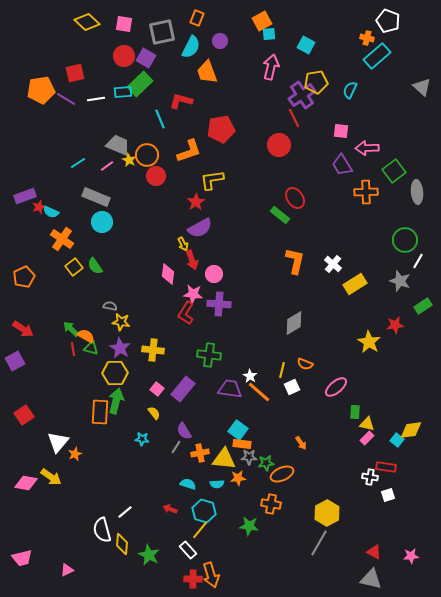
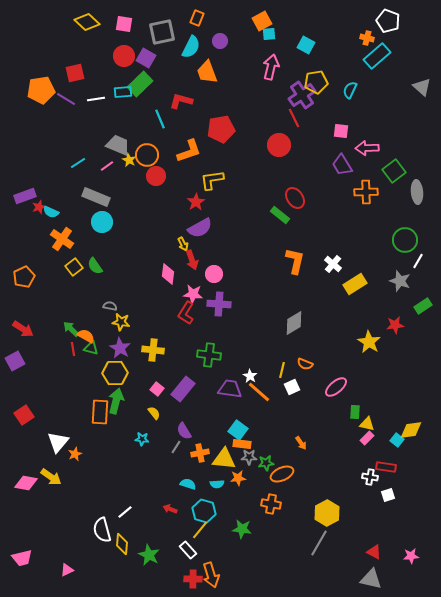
green star at (249, 526): moved 7 px left, 3 px down
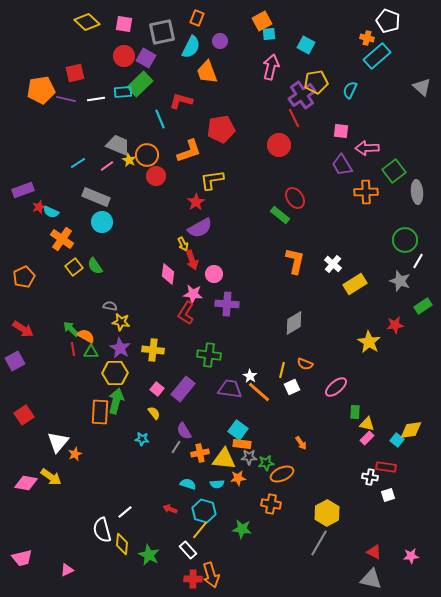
purple line at (66, 99): rotated 18 degrees counterclockwise
purple rectangle at (25, 196): moved 2 px left, 6 px up
purple cross at (219, 304): moved 8 px right
green triangle at (91, 348): moved 4 px down; rotated 14 degrees counterclockwise
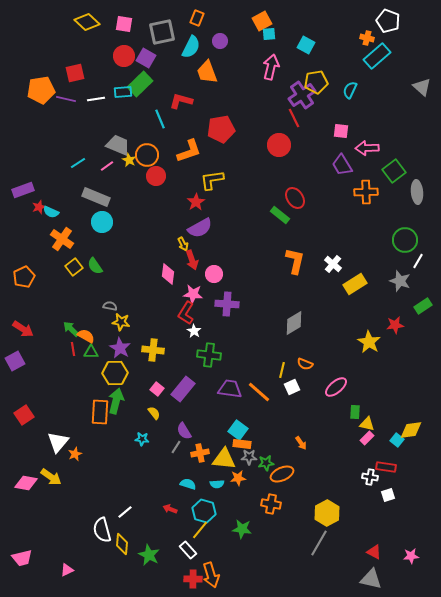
white star at (250, 376): moved 56 px left, 45 px up
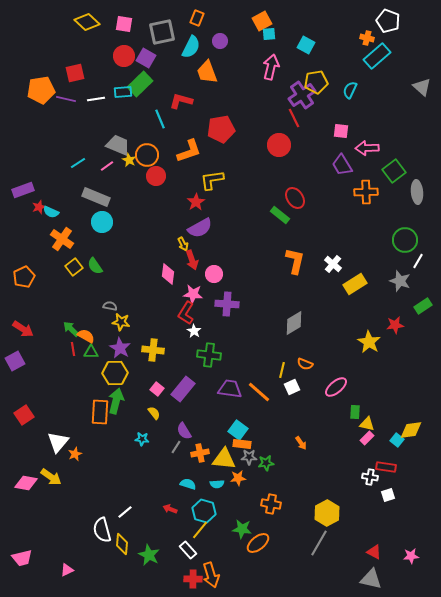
orange ellipse at (282, 474): moved 24 px left, 69 px down; rotated 15 degrees counterclockwise
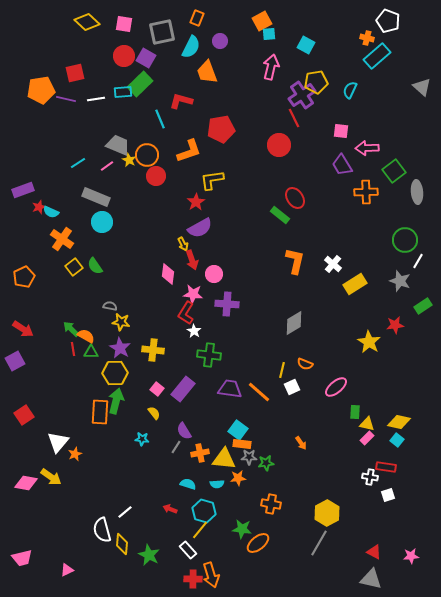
yellow diamond at (411, 430): moved 12 px left, 8 px up; rotated 20 degrees clockwise
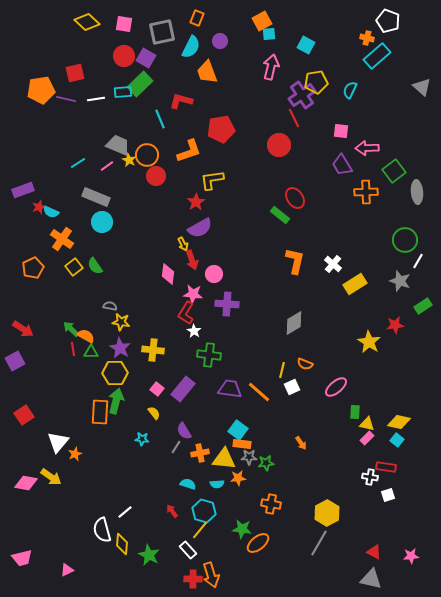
orange pentagon at (24, 277): moved 9 px right, 9 px up
red arrow at (170, 509): moved 2 px right, 2 px down; rotated 32 degrees clockwise
